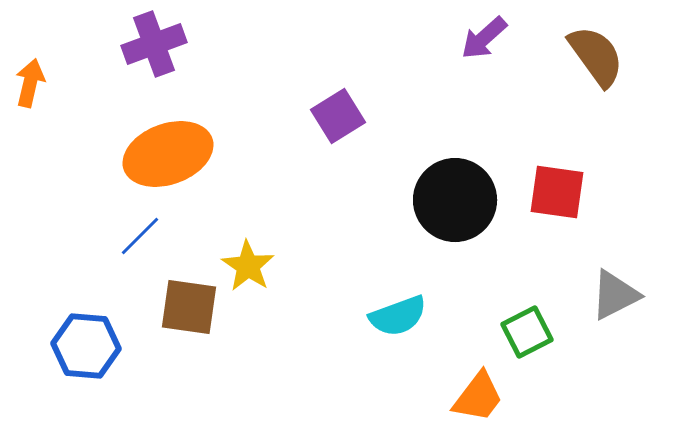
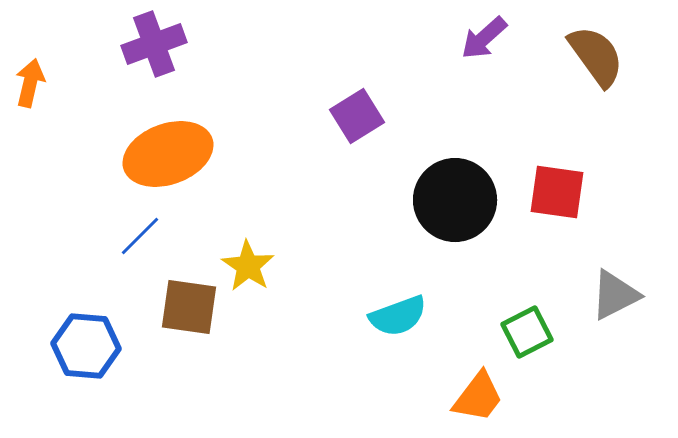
purple square: moved 19 px right
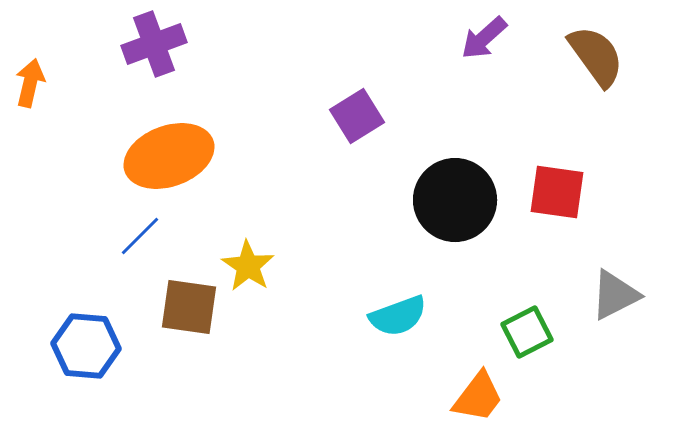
orange ellipse: moved 1 px right, 2 px down
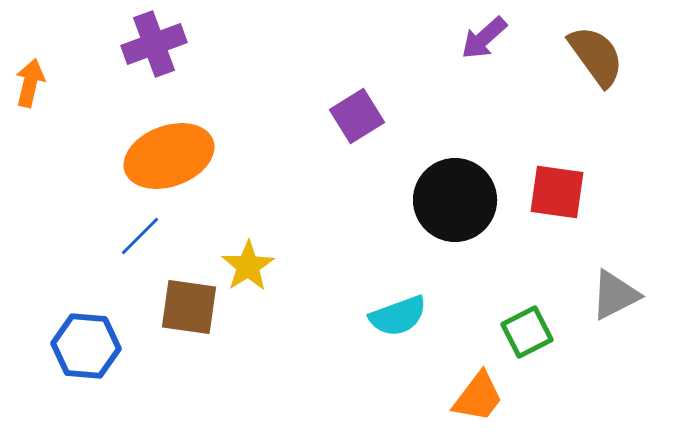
yellow star: rotated 6 degrees clockwise
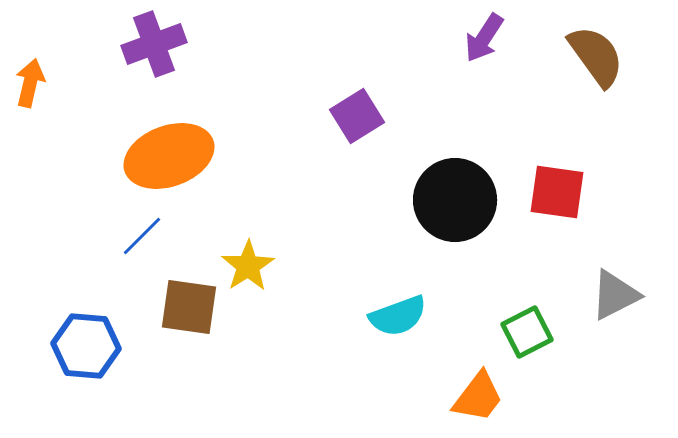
purple arrow: rotated 15 degrees counterclockwise
blue line: moved 2 px right
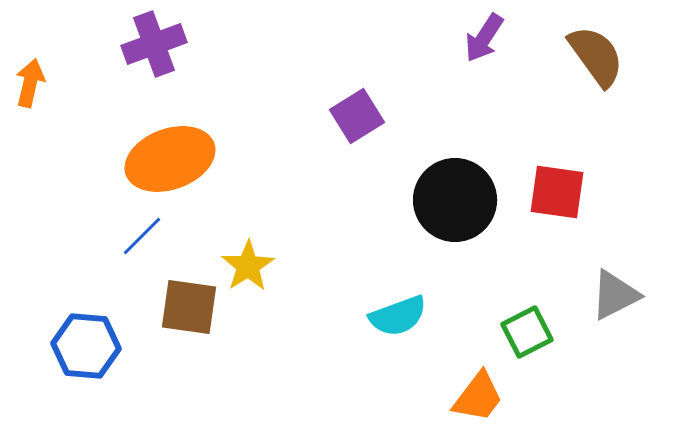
orange ellipse: moved 1 px right, 3 px down
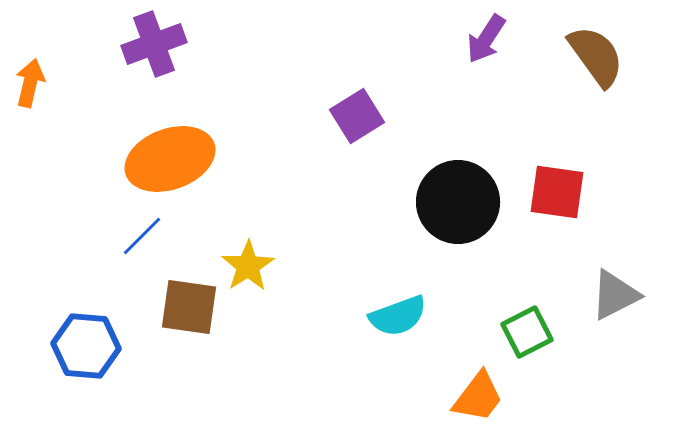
purple arrow: moved 2 px right, 1 px down
black circle: moved 3 px right, 2 px down
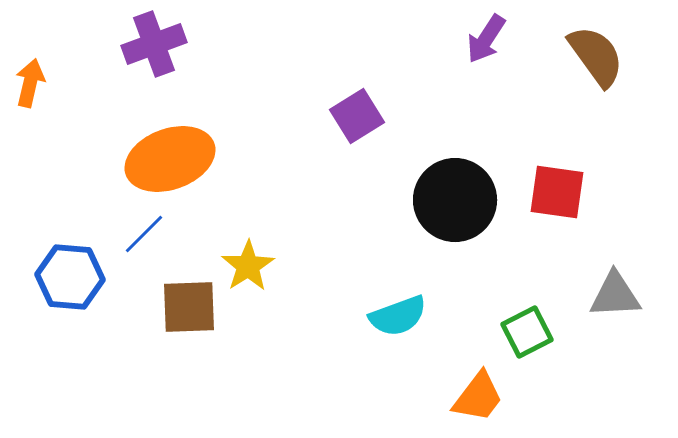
black circle: moved 3 px left, 2 px up
blue line: moved 2 px right, 2 px up
gray triangle: rotated 24 degrees clockwise
brown square: rotated 10 degrees counterclockwise
blue hexagon: moved 16 px left, 69 px up
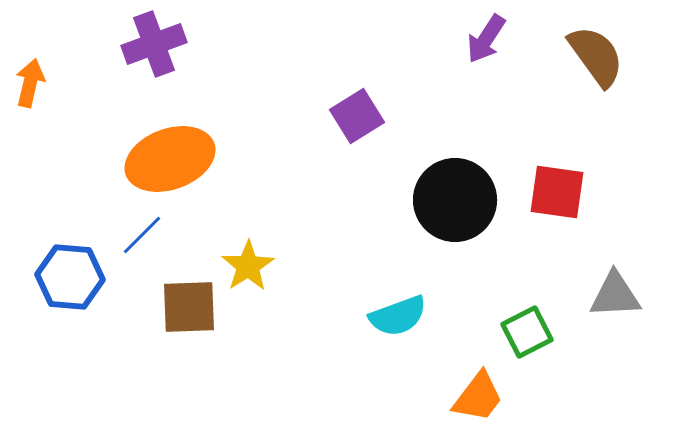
blue line: moved 2 px left, 1 px down
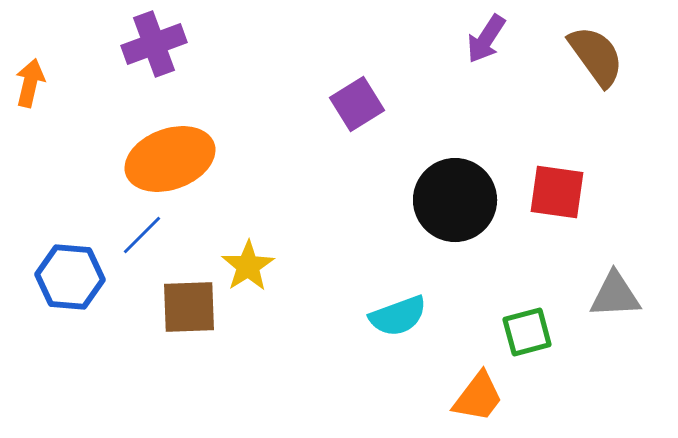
purple square: moved 12 px up
green square: rotated 12 degrees clockwise
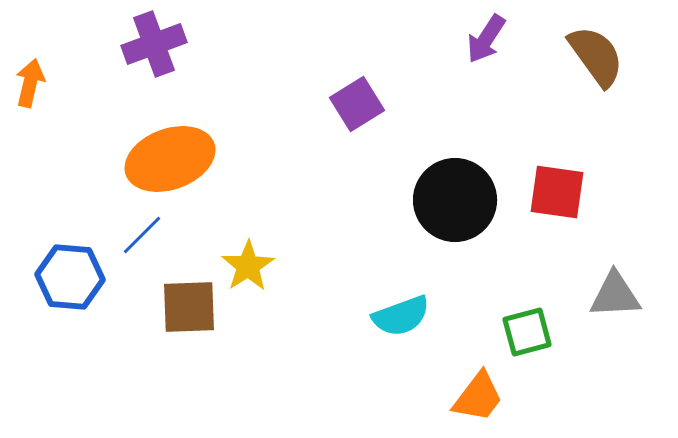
cyan semicircle: moved 3 px right
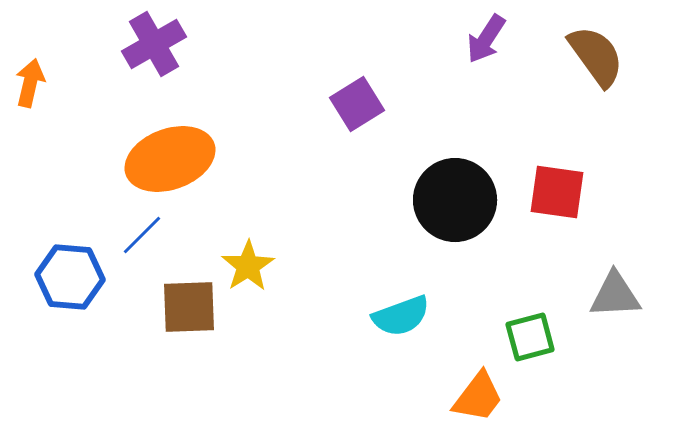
purple cross: rotated 10 degrees counterclockwise
green square: moved 3 px right, 5 px down
